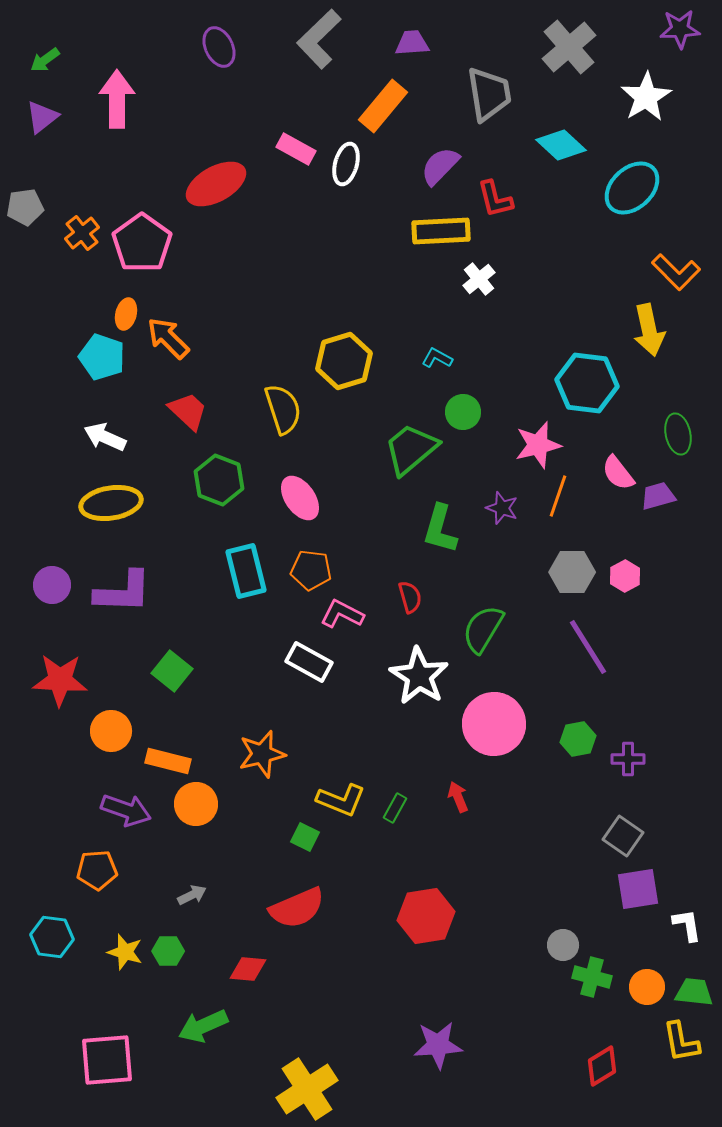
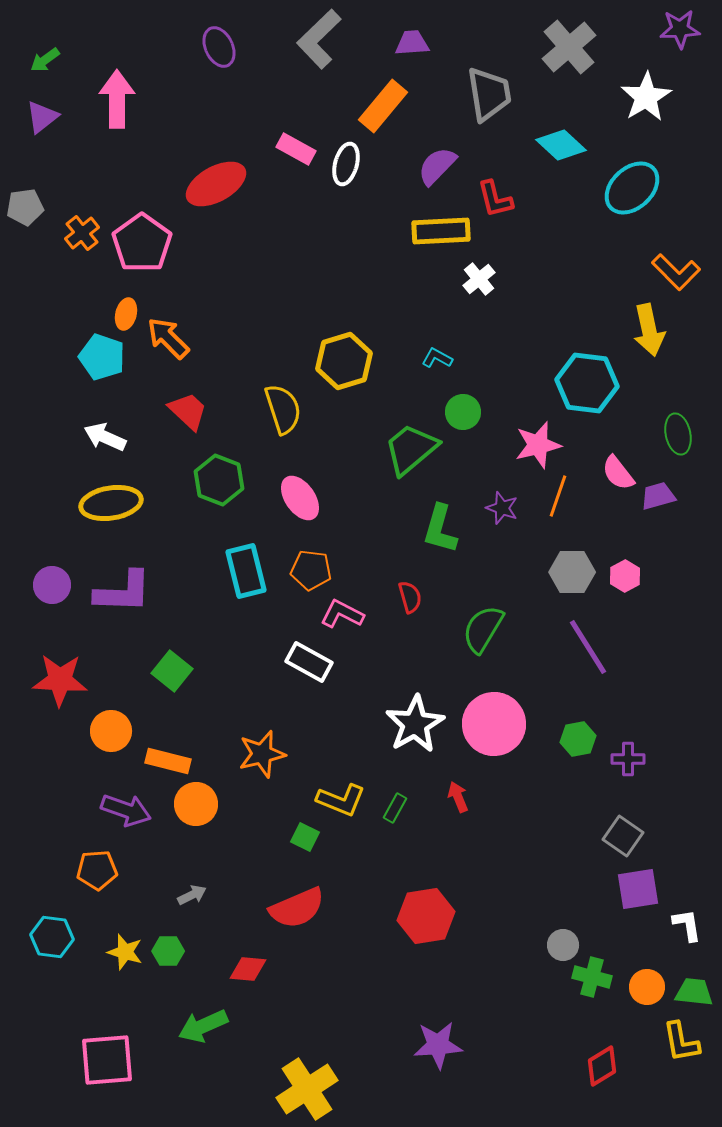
purple semicircle at (440, 166): moved 3 px left
white star at (419, 676): moved 4 px left, 48 px down; rotated 10 degrees clockwise
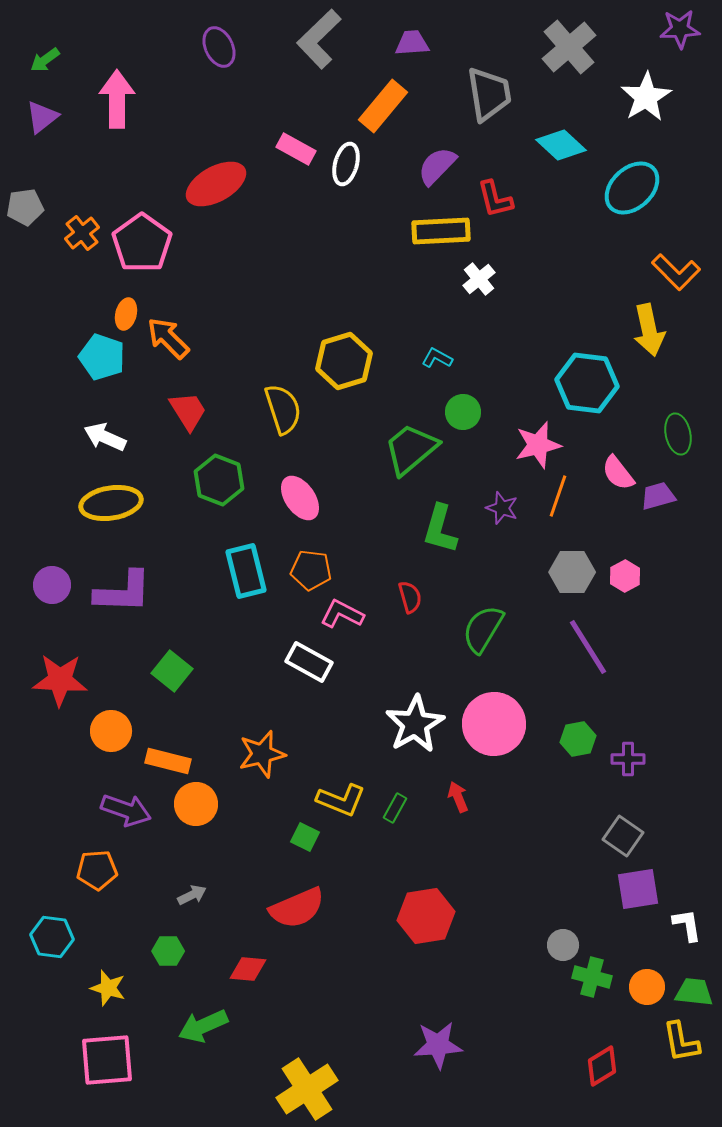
red trapezoid at (188, 411): rotated 15 degrees clockwise
yellow star at (125, 952): moved 17 px left, 36 px down
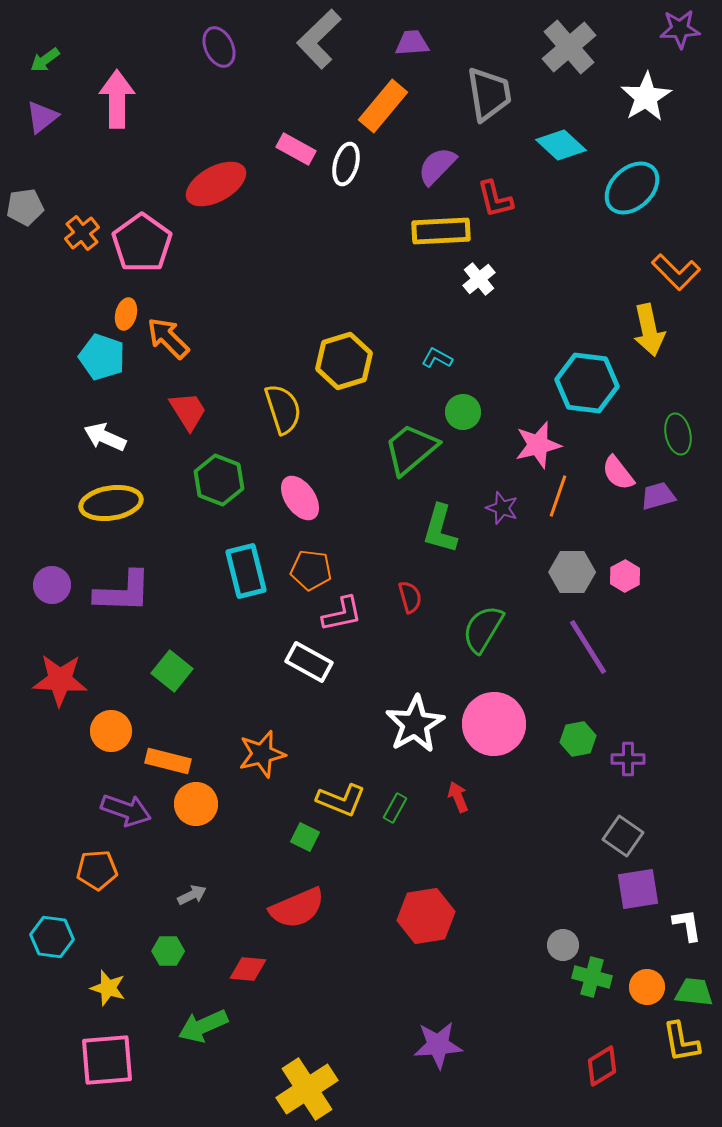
pink L-shape at (342, 614): rotated 141 degrees clockwise
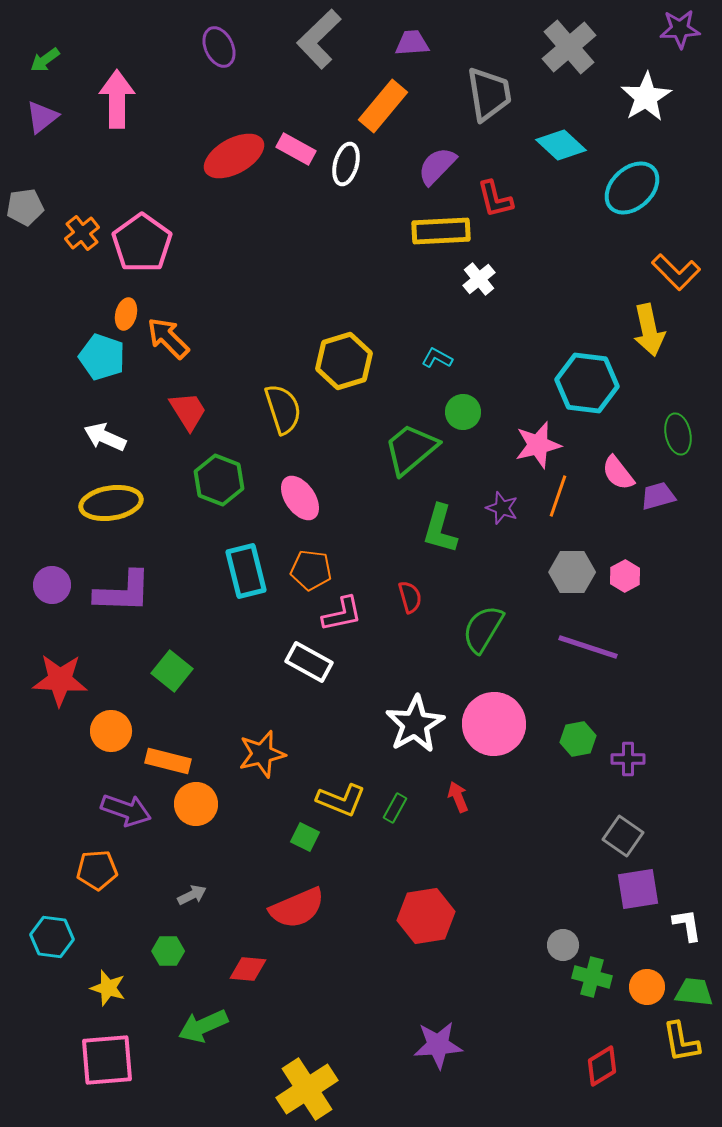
red ellipse at (216, 184): moved 18 px right, 28 px up
purple line at (588, 647): rotated 40 degrees counterclockwise
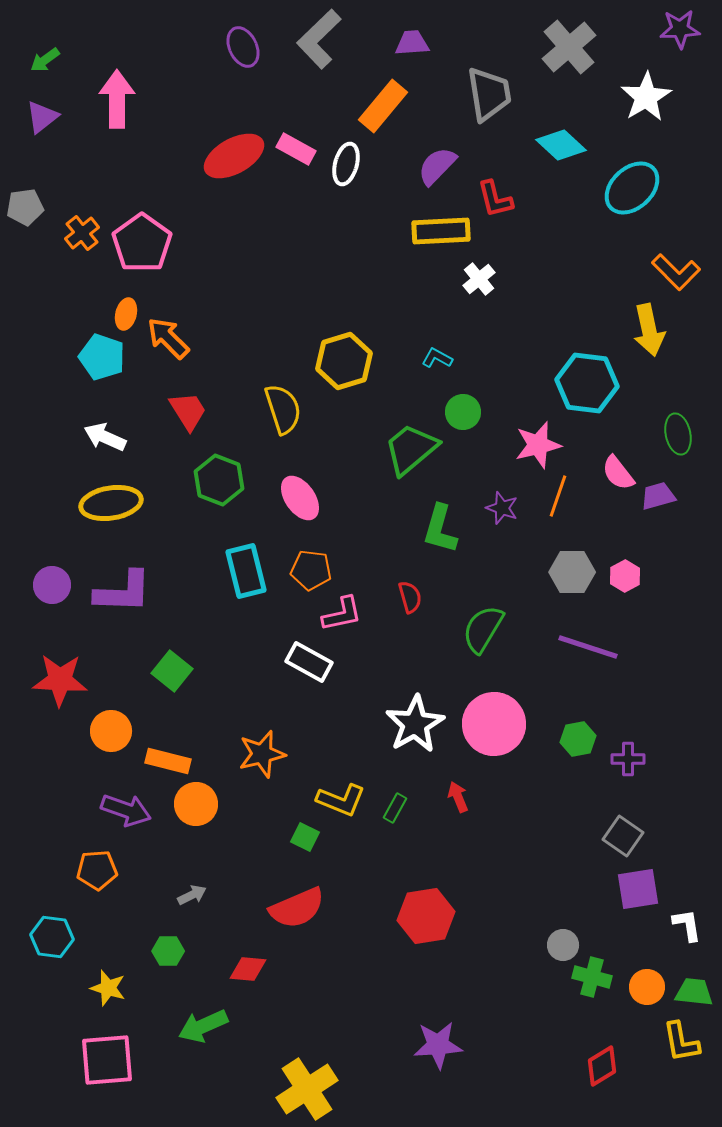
purple ellipse at (219, 47): moved 24 px right
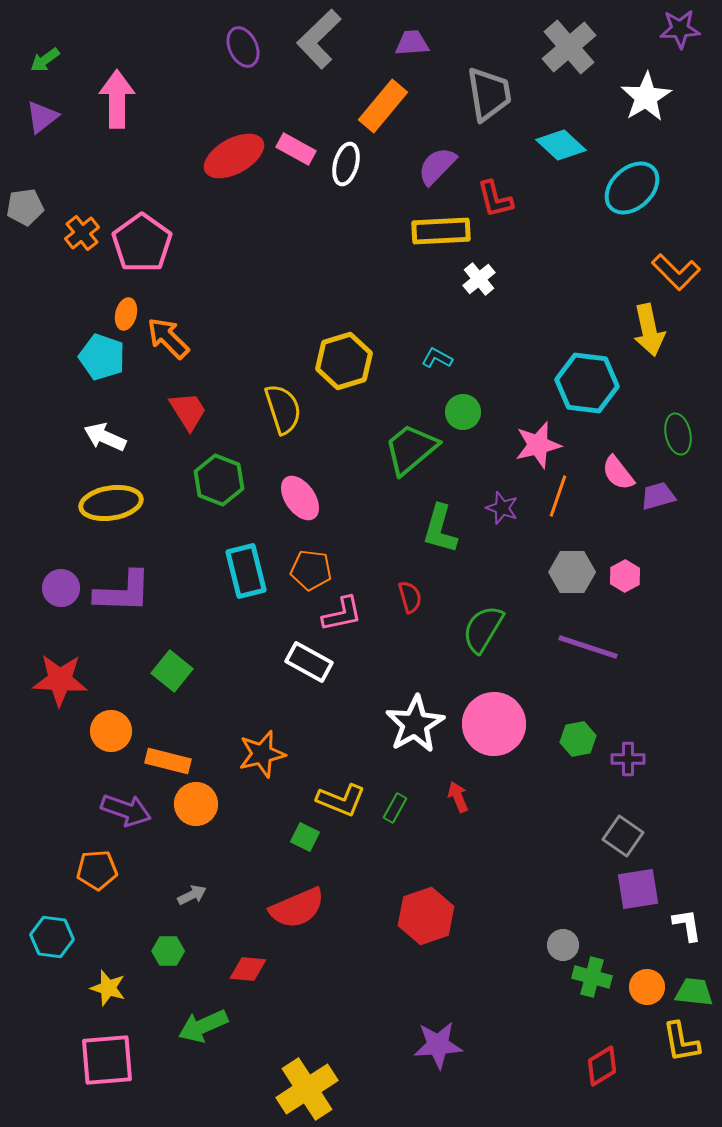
purple circle at (52, 585): moved 9 px right, 3 px down
red hexagon at (426, 916): rotated 10 degrees counterclockwise
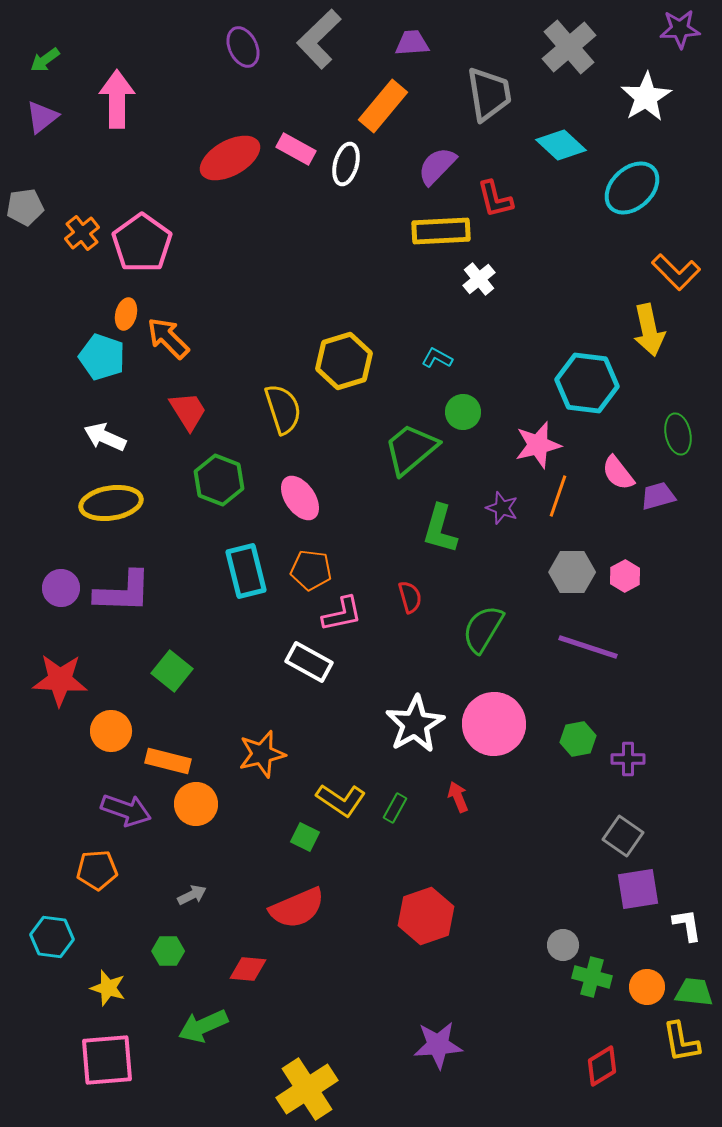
red ellipse at (234, 156): moved 4 px left, 2 px down
yellow L-shape at (341, 800): rotated 12 degrees clockwise
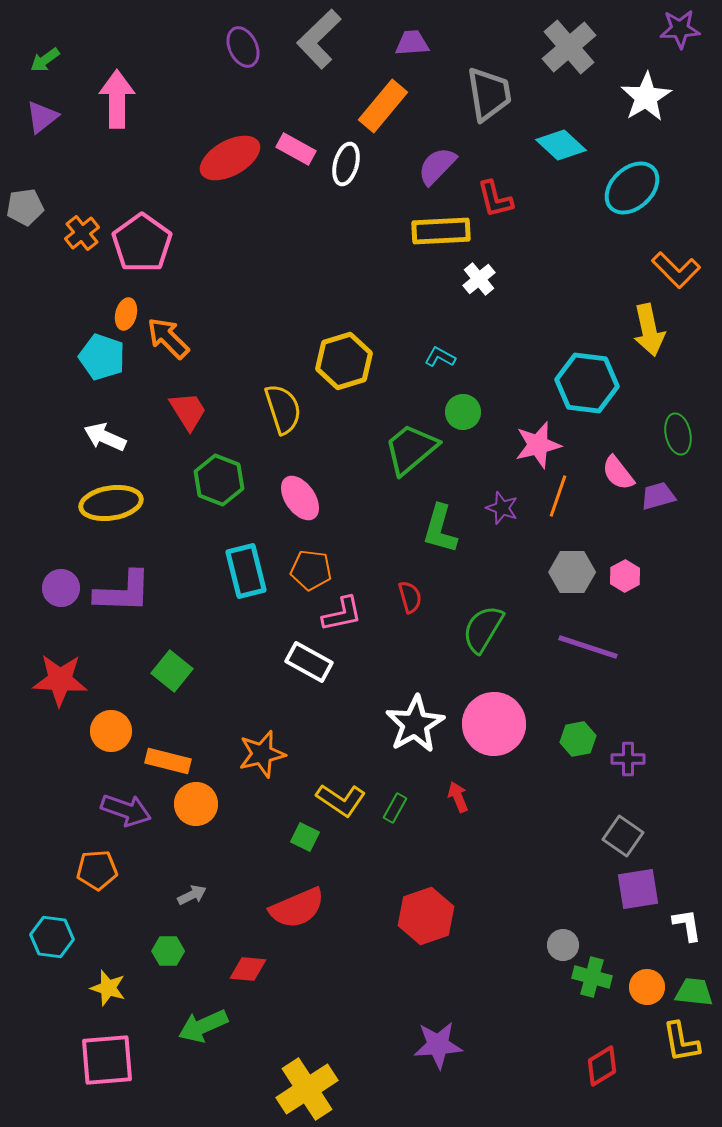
orange L-shape at (676, 272): moved 2 px up
cyan L-shape at (437, 358): moved 3 px right, 1 px up
